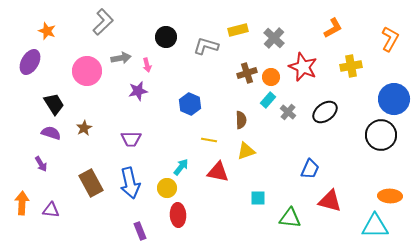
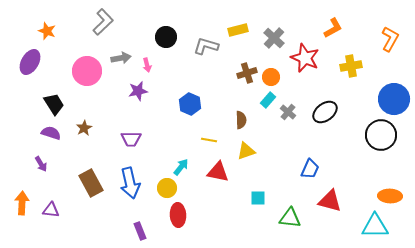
red star at (303, 67): moved 2 px right, 9 px up
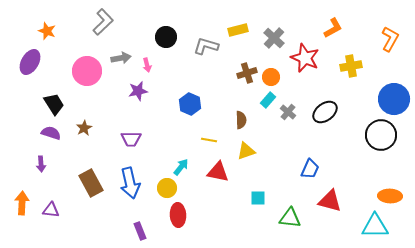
purple arrow at (41, 164): rotated 28 degrees clockwise
